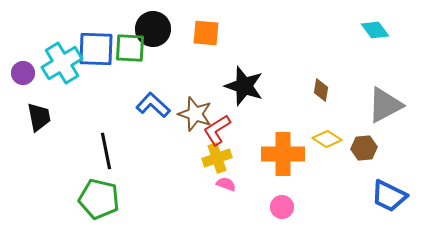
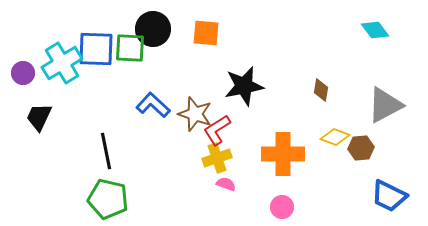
black star: rotated 30 degrees counterclockwise
black trapezoid: rotated 144 degrees counterclockwise
yellow diamond: moved 8 px right, 2 px up; rotated 12 degrees counterclockwise
brown hexagon: moved 3 px left
green pentagon: moved 9 px right
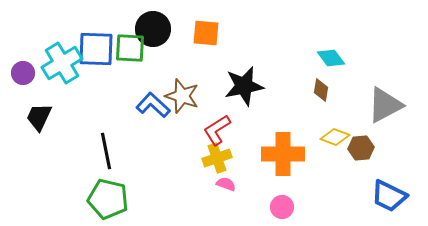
cyan diamond: moved 44 px left, 28 px down
brown star: moved 13 px left, 18 px up
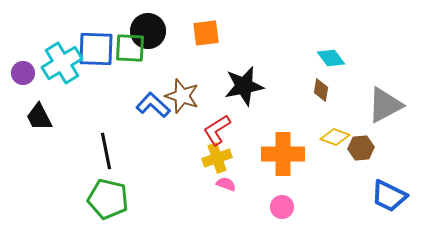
black circle: moved 5 px left, 2 px down
orange square: rotated 12 degrees counterclockwise
black trapezoid: rotated 52 degrees counterclockwise
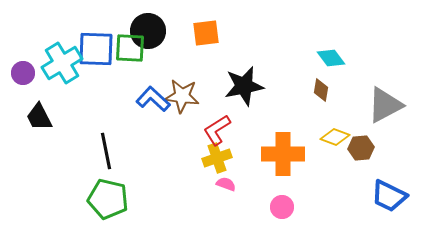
brown star: rotated 12 degrees counterclockwise
blue L-shape: moved 6 px up
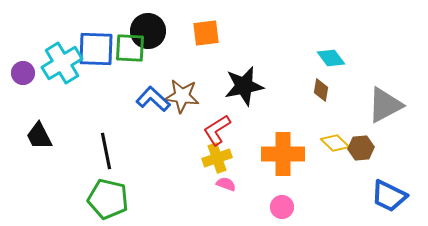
black trapezoid: moved 19 px down
yellow diamond: moved 6 px down; rotated 24 degrees clockwise
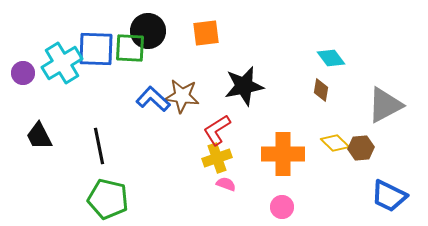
black line: moved 7 px left, 5 px up
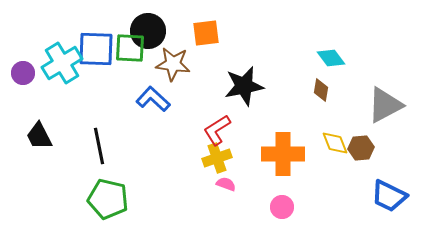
brown star: moved 9 px left, 32 px up
yellow diamond: rotated 24 degrees clockwise
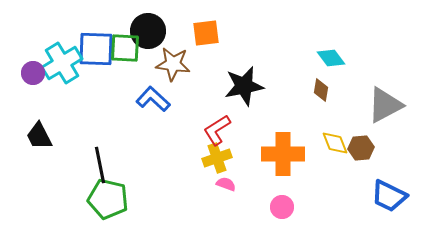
green square: moved 5 px left
purple circle: moved 10 px right
black line: moved 1 px right, 19 px down
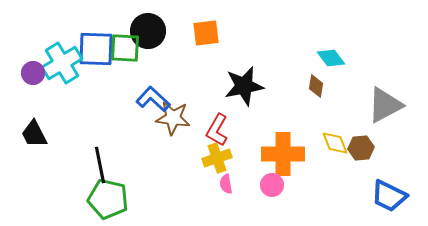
brown star: moved 54 px down
brown diamond: moved 5 px left, 4 px up
red L-shape: rotated 28 degrees counterclockwise
black trapezoid: moved 5 px left, 2 px up
pink semicircle: rotated 120 degrees counterclockwise
pink circle: moved 10 px left, 22 px up
